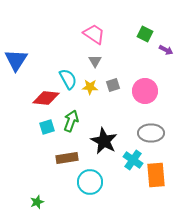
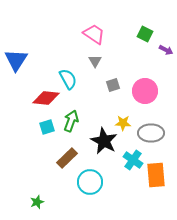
yellow star: moved 33 px right, 36 px down
brown rectangle: rotated 35 degrees counterclockwise
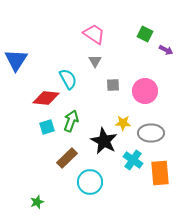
gray square: rotated 16 degrees clockwise
orange rectangle: moved 4 px right, 2 px up
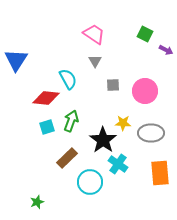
black star: moved 1 px left, 1 px up; rotated 8 degrees clockwise
cyan cross: moved 15 px left, 4 px down
